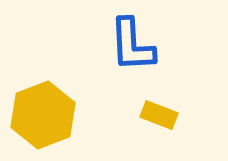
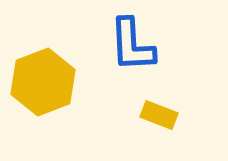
yellow hexagon: moved 33 px up
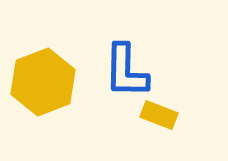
blue L-shape: moved 6 px left, 26 px down; rotated 4 degrees clockwise
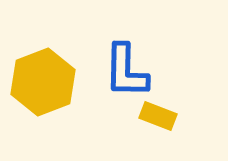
yellow rectangle: moved 1 px left, 1 px down
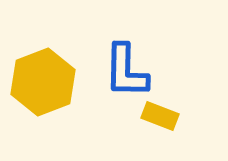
yellow rectangle: moved 2 px right
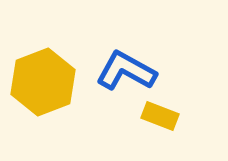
blue L-shape: rotated 118 degrees clockwise
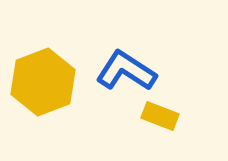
blue L-shape: rotated 4 degrees clockwise
